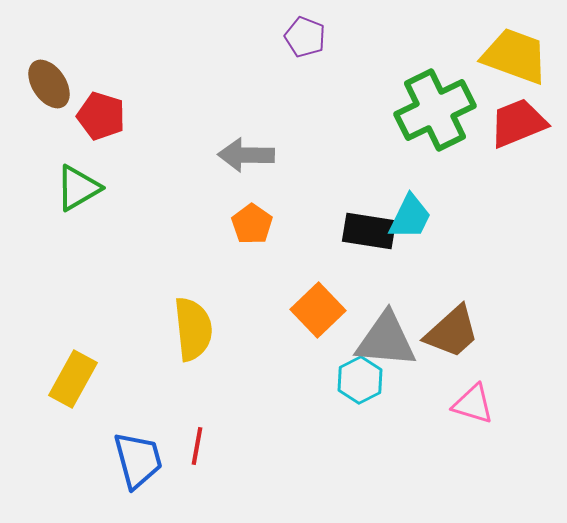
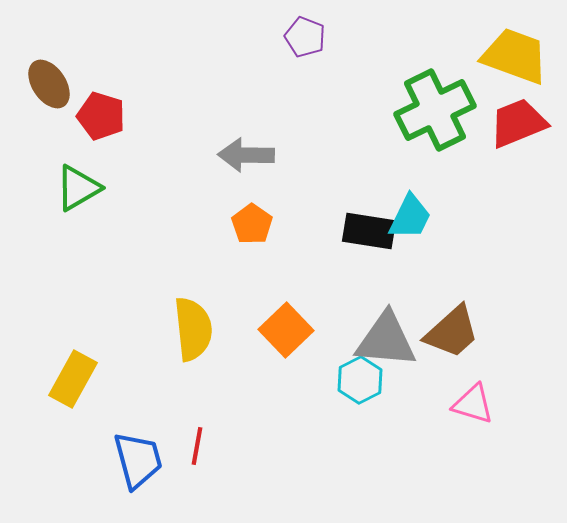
orange square: moved 32 px left, 20 px down
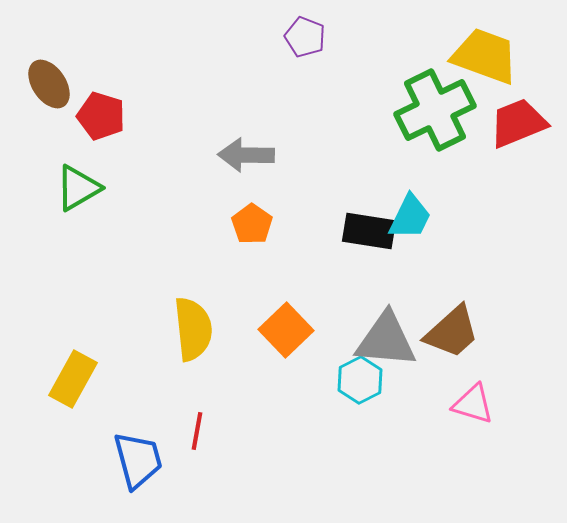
yellow trapezoid: moved 30 px left
red line: moved 15 px up
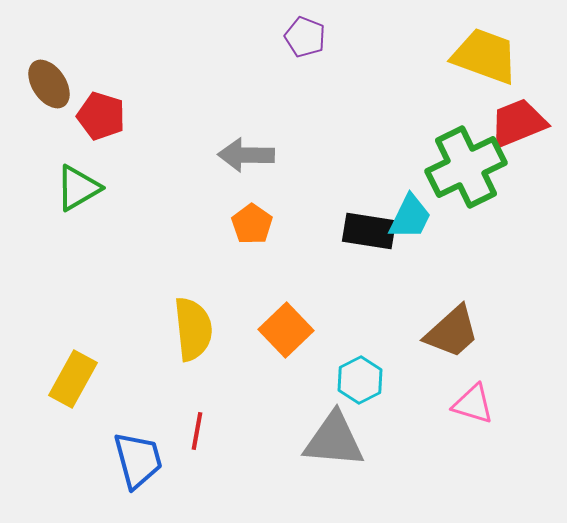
green cross: moved 31 px right, 57 px down
gray triangle: moved 52 px left, 100 px down
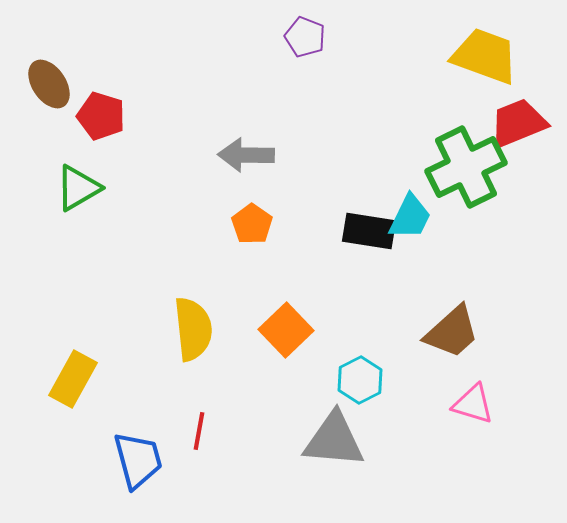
red line: moved 2 px right
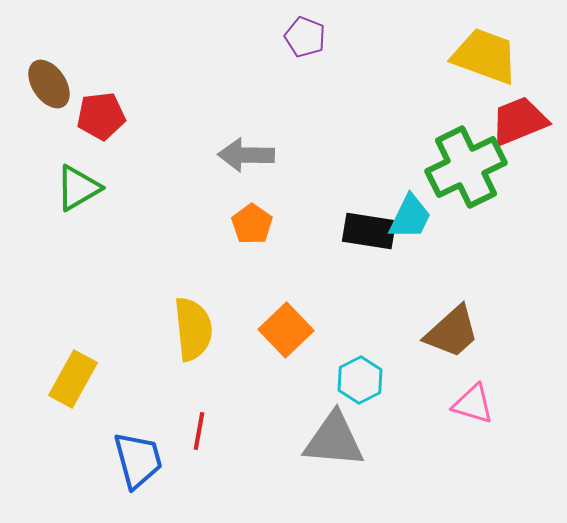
red pentagon: rotated 24 degrees counterclockwise
red trapezoid: moved 1 px right, 2 px up
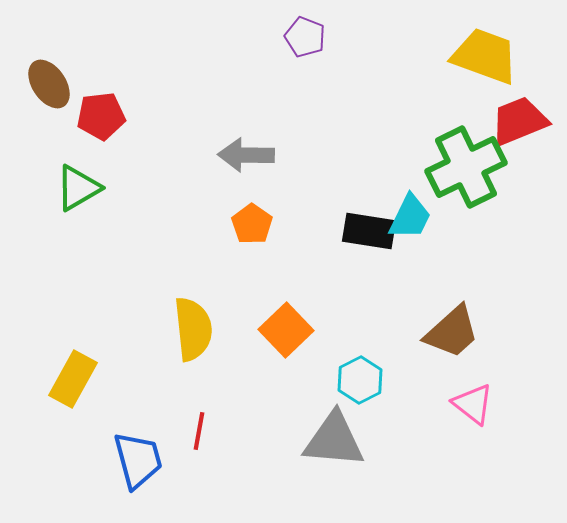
pink triangle: rotated 21 degrees clockwise
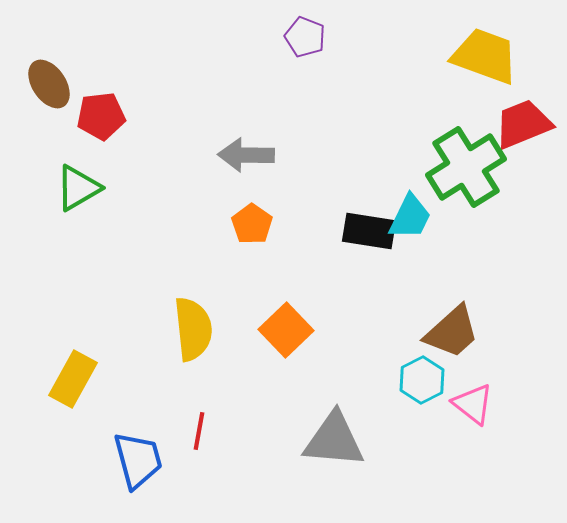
red trapezoid: moved 4 px right, 3 px down
green cross: rotated 6 degrees counterclockwise
cyan hexagon: moved 62 px right
